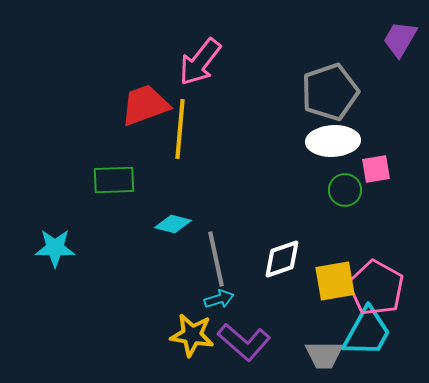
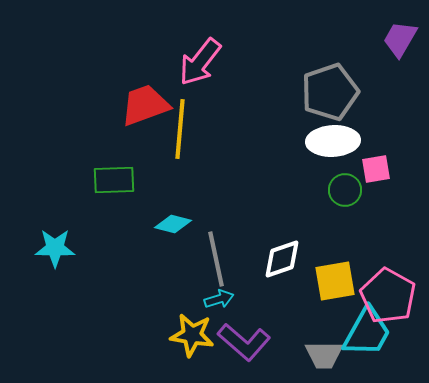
pink pentagon: moved 12 px right, 8 px down
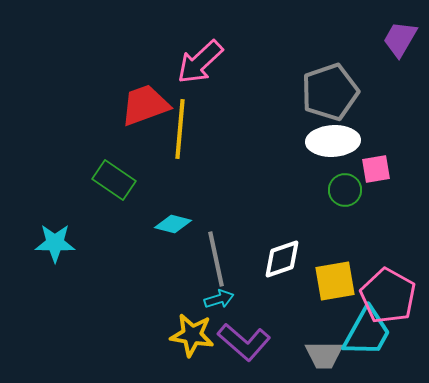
pink arrow: rotated 9 degrees clockwise
green rectangle: rotated 36 degrees clockwise
cyan star: moved 5 px up
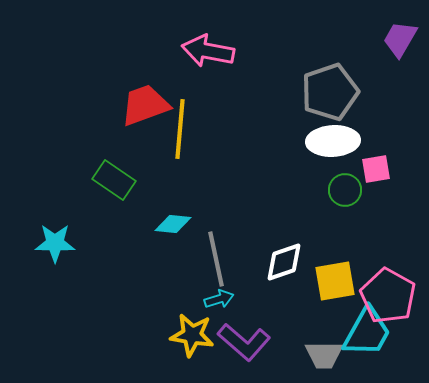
pink arrow: moved 8 px right, 11 px up; rotated 54 degrees clockwise
cyan diamond: rotated 9 degrees counterclockwise
white diamond: moved 2 px right, 3 px down
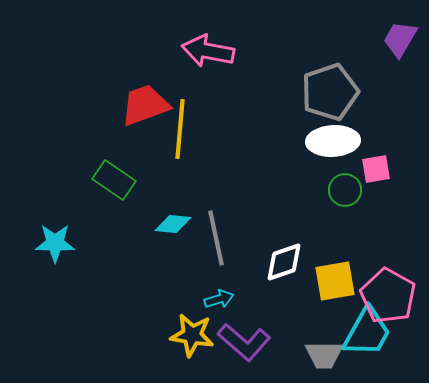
gray line: moved 21 px up
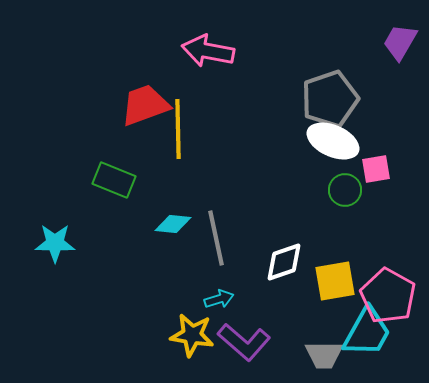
purple trapezoid: moved 3 px down
gray pentagon: moved 7 px down
yellow line: moved 2 px left; rotated 6 degrees counterclockwise
white ellipse: rotated 27 degrees clockwise
green rectangle: rotated 12 degrees counterclockwise
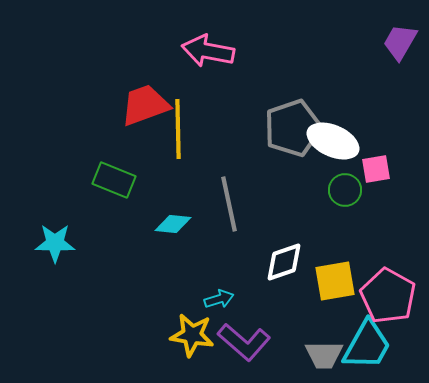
gray pentagon: moved 37 px left, 29 px down
gray line: moved 13 px right, 34 px up
cyan trapezoid: moved 13 px down
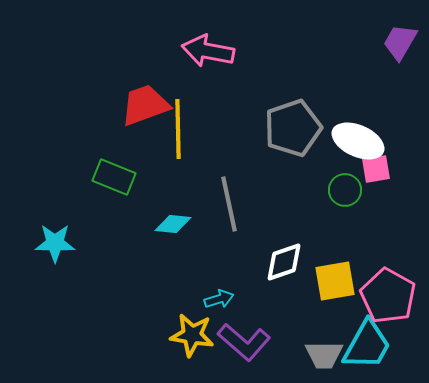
white ellipse: moved 25 px right
green rectangle: moved 3 px up
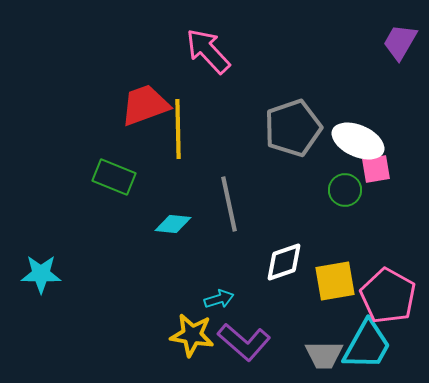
pink arrow: rotated 36 degrees clockwise
cyan star: moved 14 px left, 31 px down
